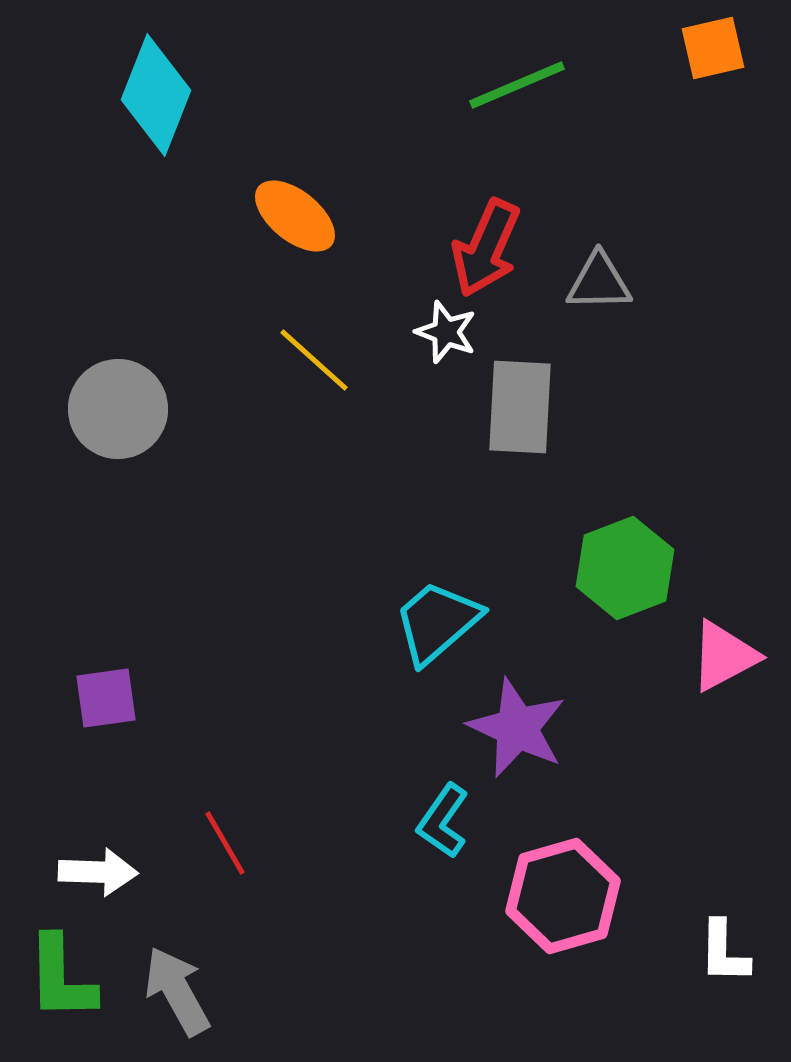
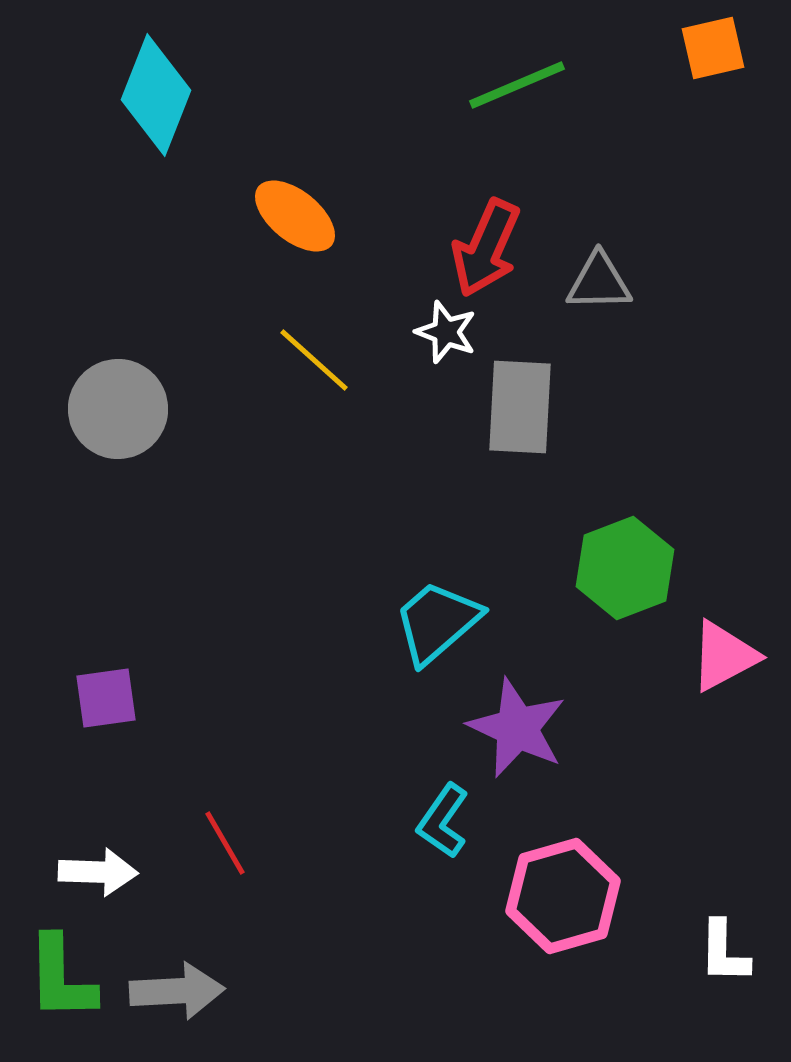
gray arrow: rotated 116 degrees clockwise
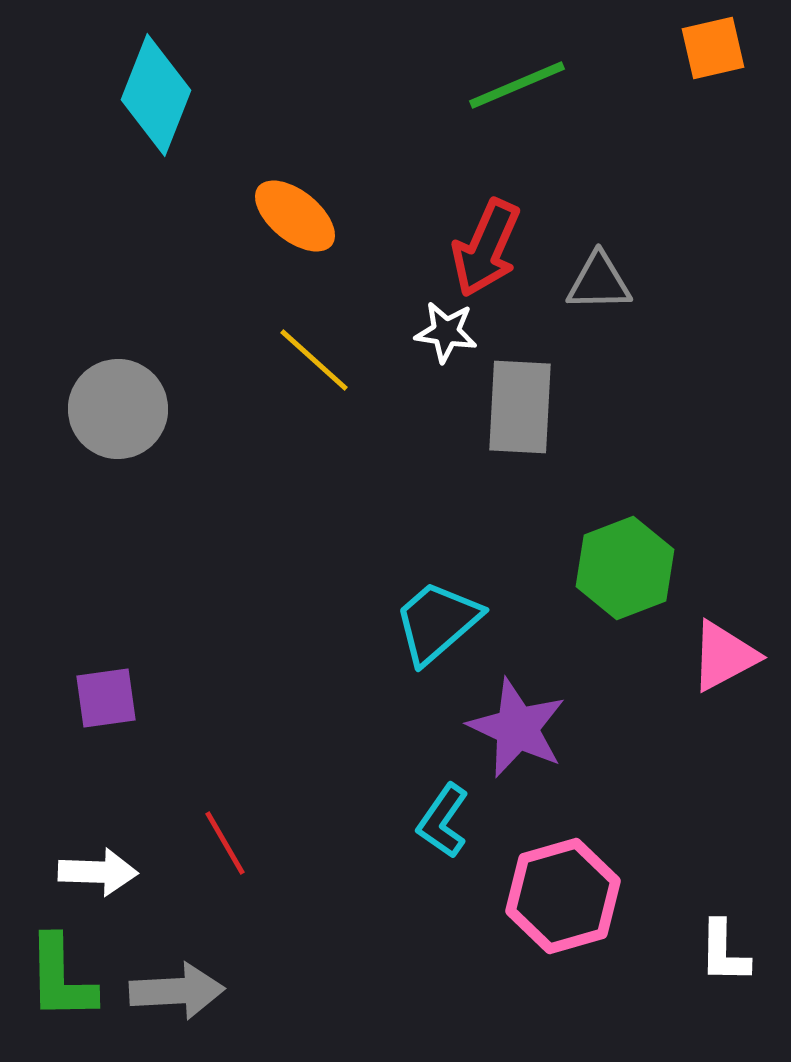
white star: rotated 12 degrees counterclockwise
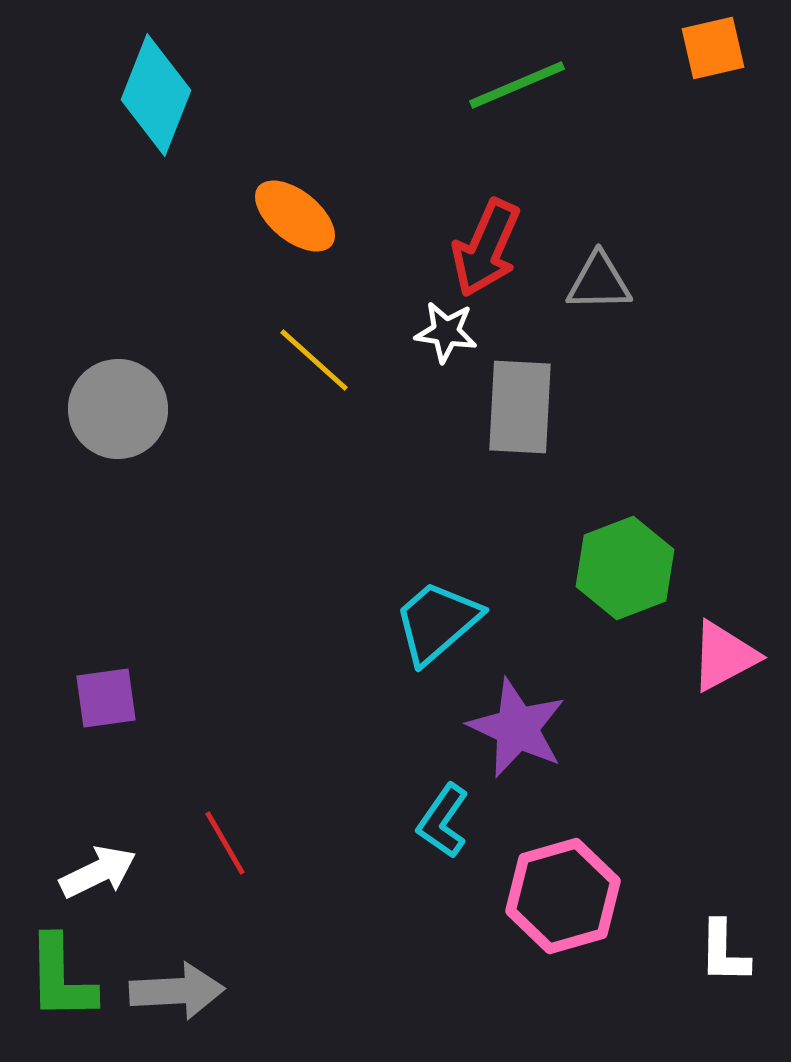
white arrow: rotated 28 degrees counterclockwise
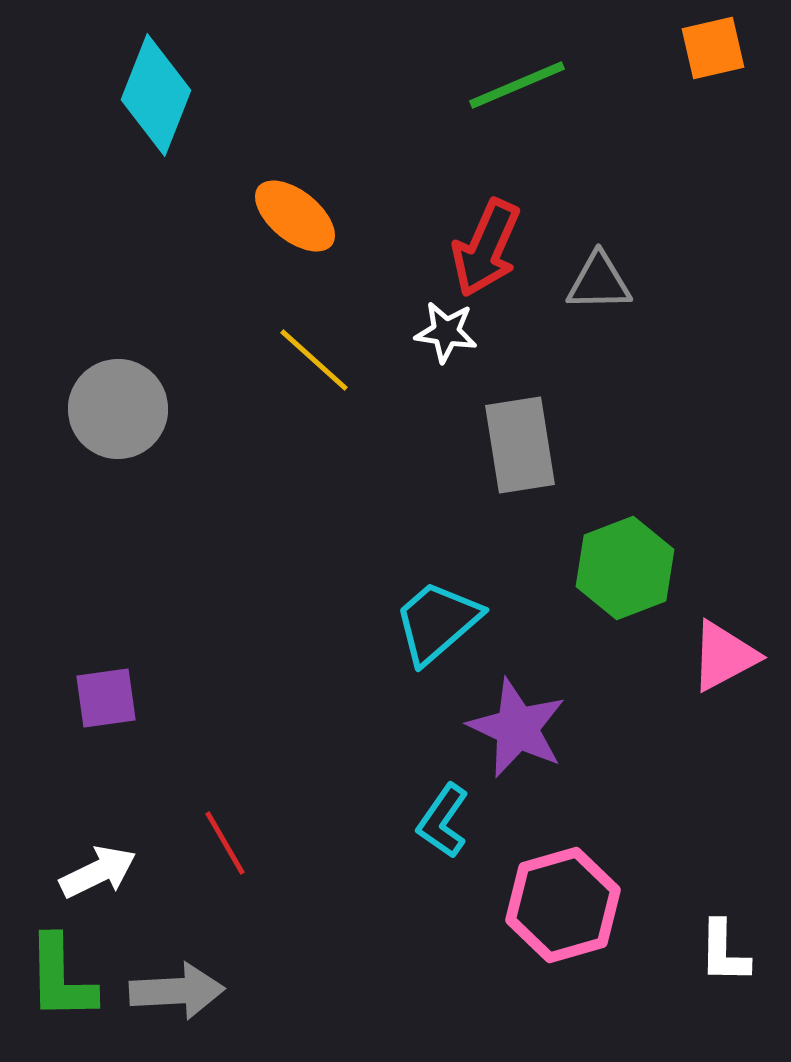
gray rectangle: moved 38 px down; rotated 12 degrees counterclockwise
pink hexagon: moved 9 px down
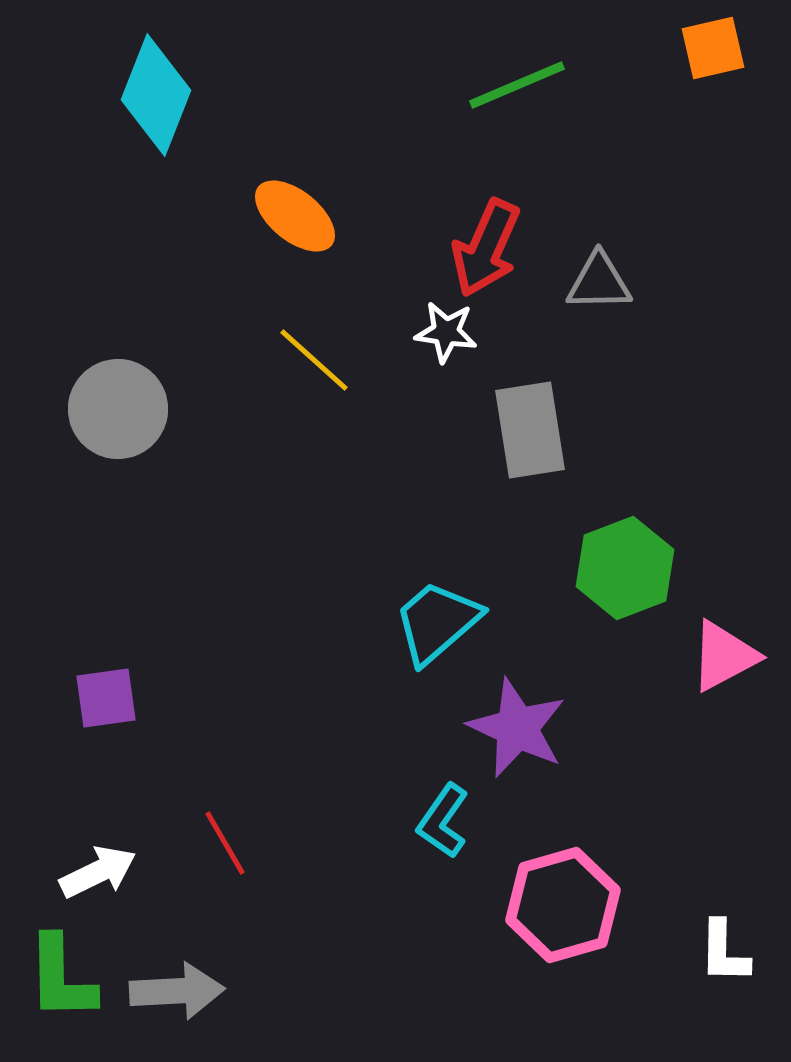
gray rectangle: moved 10 px right, 15 px up
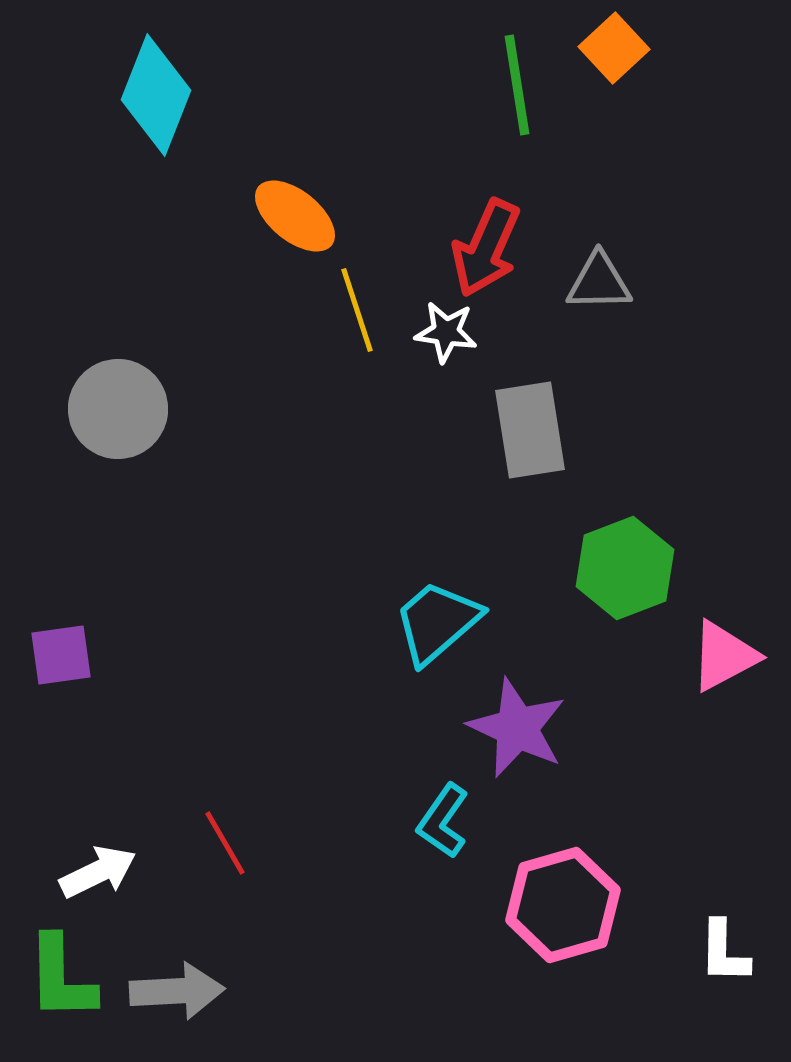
orange square: moved 99 px left; rotated 30 degrees counterclockwise
green line: rotated 76 degrees counterclockwise
yellow line: moved 43 px right, 50 px up; rotated 30 degrees clockwise
purple square: moved 45 px left, 43 px up
